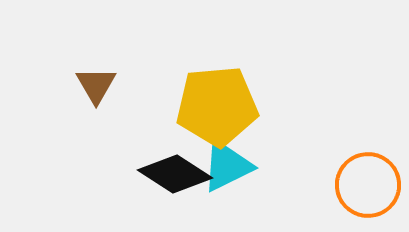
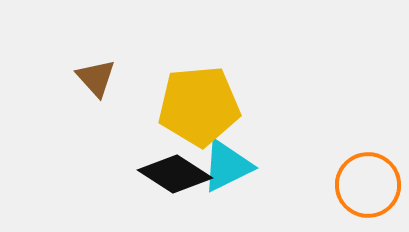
brown triangle: moved 7 px up; rotated 12 degrees counterclockwise
yellow pentagon: moved 18 px left
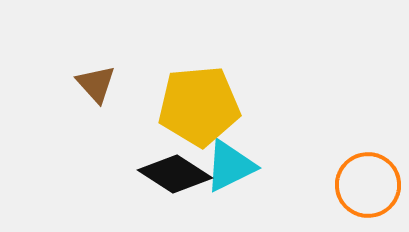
brown triangle: moved 6 px down
cyan triangle: moved 3 px right
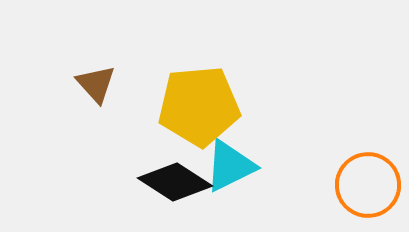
black diamond: moved 8 px down
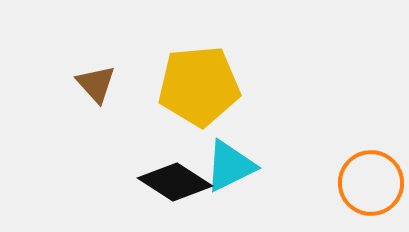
yellow pentagon: moved 20 px up
orange circle: moved 3 px right, 2 px up
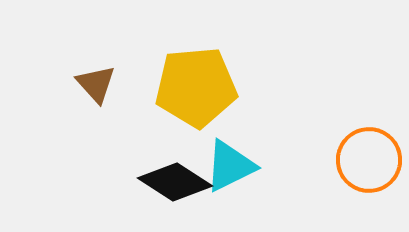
yellow pentagon: moved 3 px left, 1 px down
orange circle: moved 2 px left, 23 px up
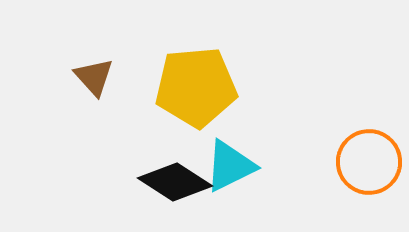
brown triangle: moved 2 px left, 7 px up
orange circle: moved 2 px down
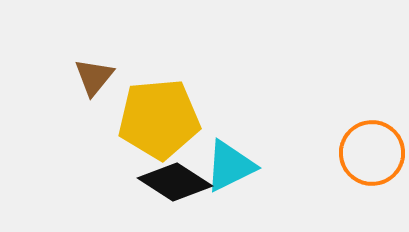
brown triangle: rotated 21 degrees clockwise
yellow pentagon: moved 37 px left, 32 px down
orange circle: moved 3 px right, 9 px up
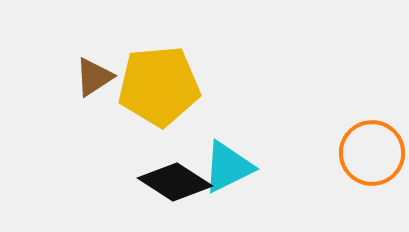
brown triangle: rotated 18 degrees clockwise
yellow pentagon: moved 33 px up
cyan triangle: moved 2 px left, 1 px down
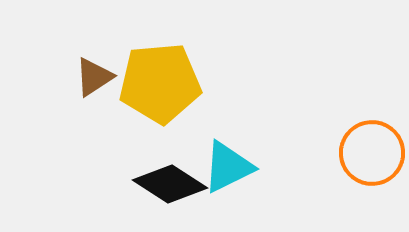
yellow pentagon: moved 1 px right, 3 px up
black diamond: moved 5 px left, 2 px down
